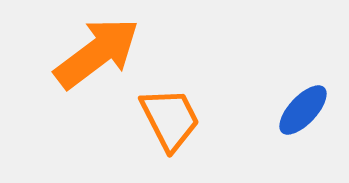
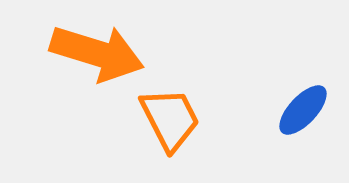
orange arrow: rotated 54 degrees clockwise
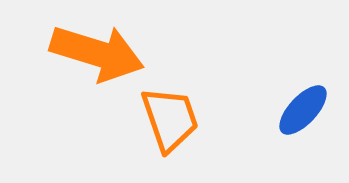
orange trapezoid: rotated 8 degrees clockwise
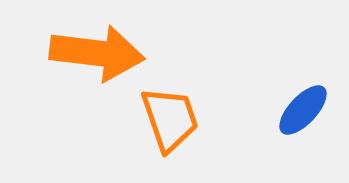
orange arrow: rotated 10 degrees counterclockwise
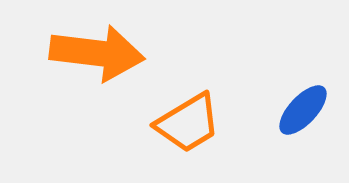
orange trapezoid: moved 18 px right, 4 px down; rotated 78 degrees clockwise
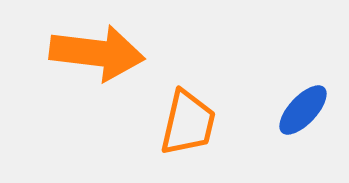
orange trapezoid: rotated 46 degrees counterclockwise
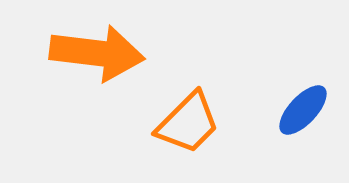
orange trapezoid: rotated 32 degrees clockwise
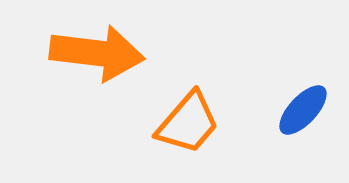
orange trapezoid: rotated 4 degrees counterclockwise
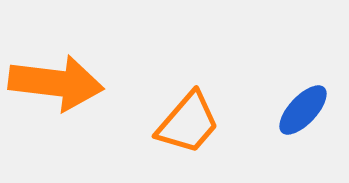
orange arrow: moved 41 px left, 30 px down
